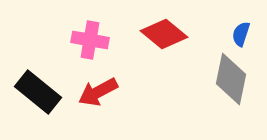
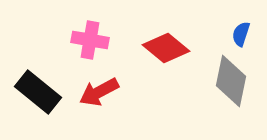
red diamond: moved 2 px right, 14 px down
gray diamond: moved 2 px down
red arrow: moved 1 px right
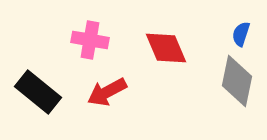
red diamond: rotated 27 degrees clockwise
gray diamond: moved 6 px right
red arrow: moved 8 px right
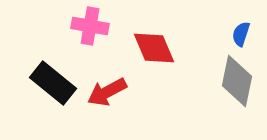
pink cross: moved 14 px up
red diamond: moved 12 px left
black rectangle: moved 15 px right, 9 px up
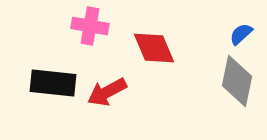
blue semicircle: rotated 30 degrees clockwise
black rectangle: rotated 33 degrees counterclockwise
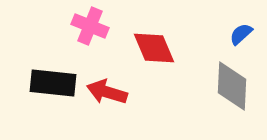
pink cross: rotated 12 degrees clockwise
gray diamond: moved 5 px left, 5 px down; rotated 9 degrees counterclockwise
red arrow: rotated 45 degrees clockwise
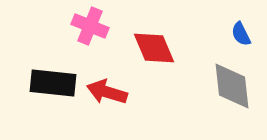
blue semicircle: rotated 75 degrees counterclockwise
gray diamond: rotated 9 degrees counterclockwise
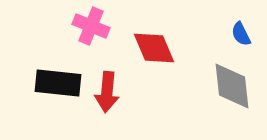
pink cross: moved 1 px right
black rectangle: moved 5 px right
red arrow: rotated 102 degrees counterclockwise
